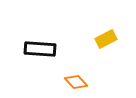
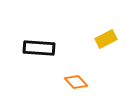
black rectangle: moved 1 px left, 1 px up
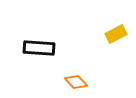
yellow rectangle: moved 10 px right, 5 px up
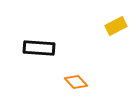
yellow rectangle: moved 8 px up
